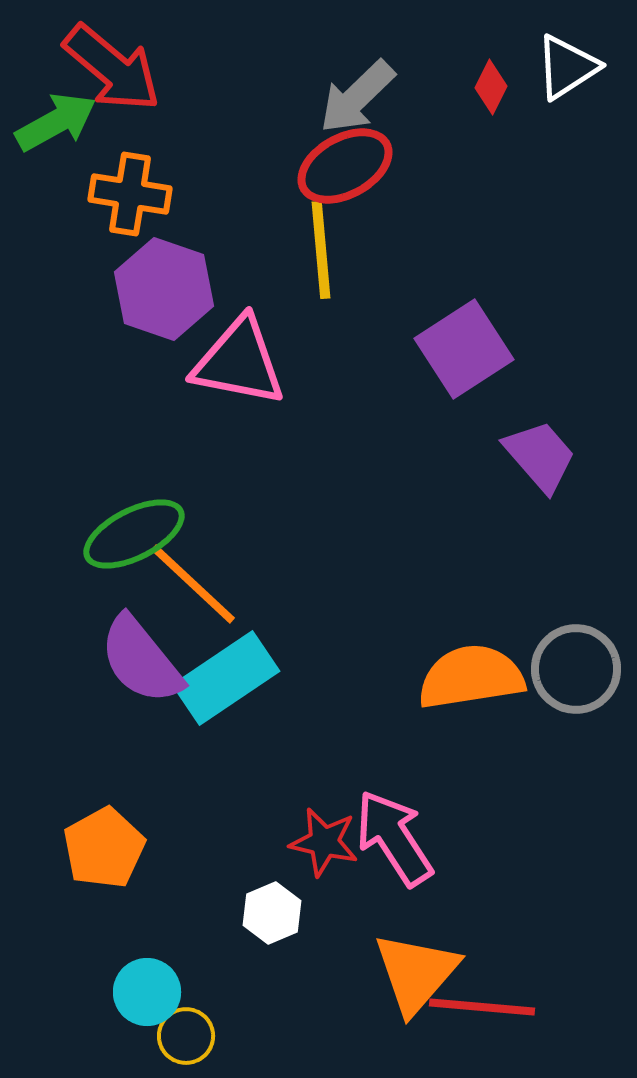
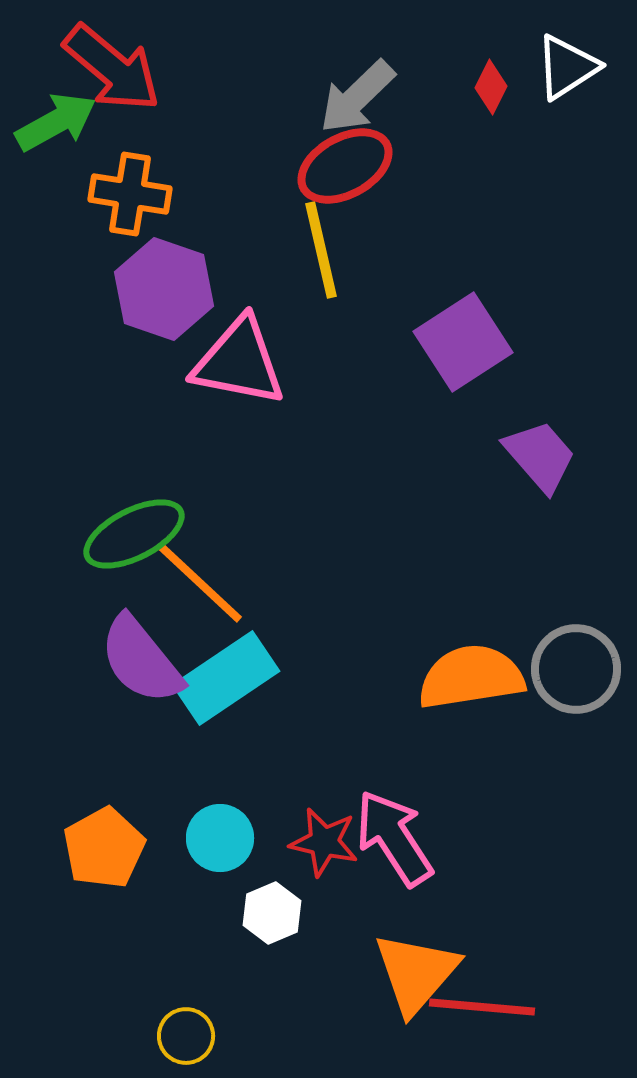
yellow line: rotated 8 degrees counterclockwise
purple square: moved 1 px left, 7 px up
orange line: moved 7 px right, 1 px up
cyan circle: moved 73 px right, 154 px up
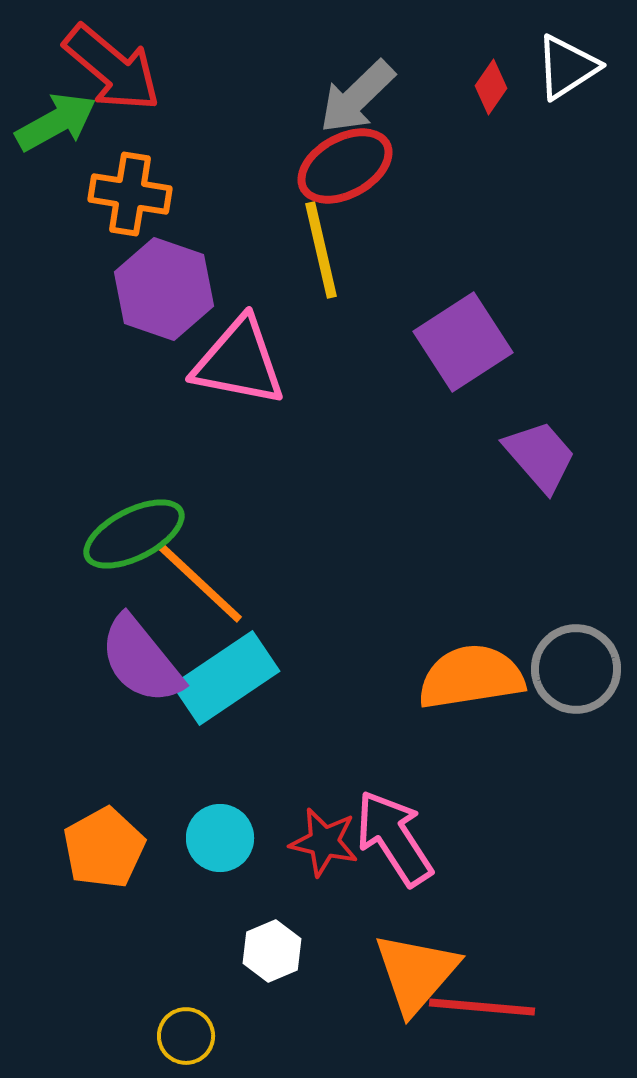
red diamond: rotated 8 degrees clockwise
white hexagon: moved 38 px down
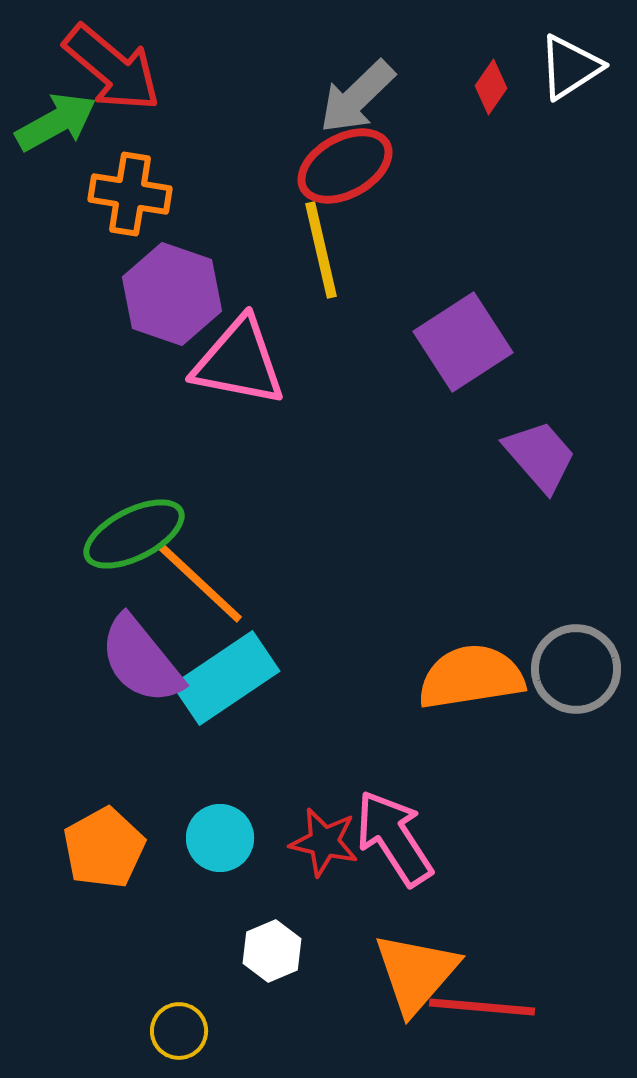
white triangle: moved 3 px right
purple hexagon: moved 8 px right, 5 px down
yellow circle: moved 7 px left, 5 px up
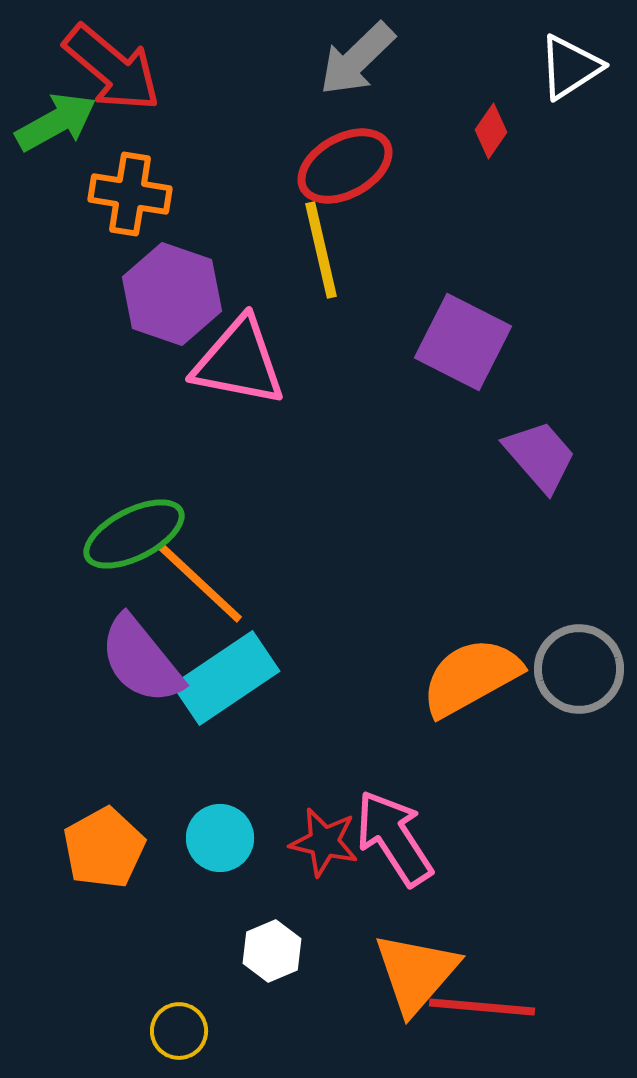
red diamond: moved 44 px down
gray arrow: moved 38 px up
purple square: rotated 30 degrees counterclockwise
gray circle: moved 3 px right
orange semicircle: rotated 20 degrees counterclockwise
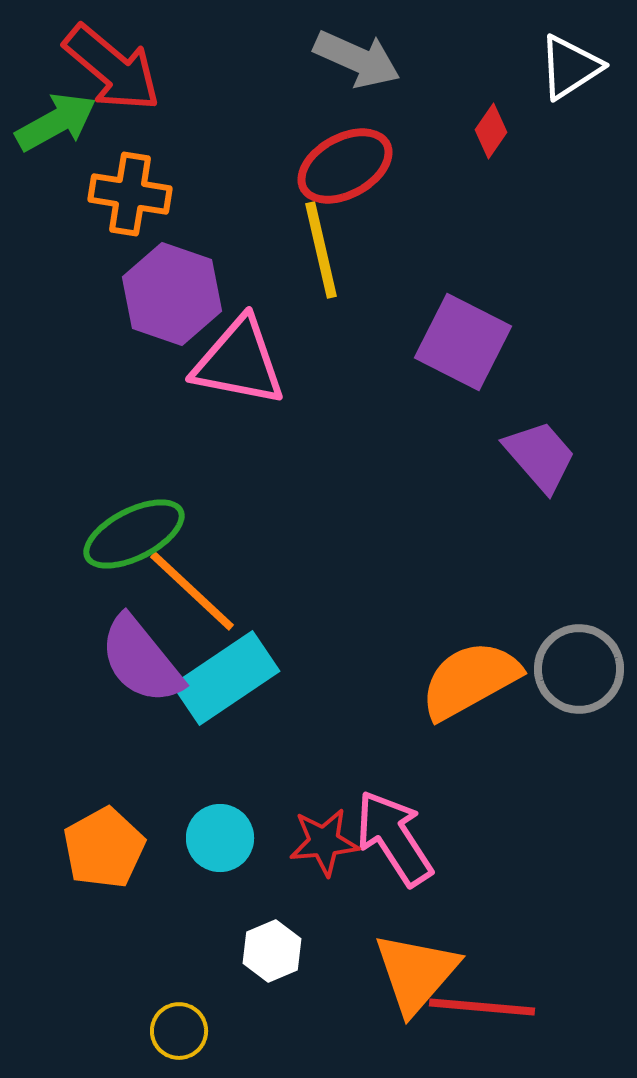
gray arrow: rotated 112 degrees counterclockwise
orange line: moved 8 px left, 8 px down
orange semicircle: moved 1 px left, 3 px down
red star: rotated 18 degrees counterclockwise
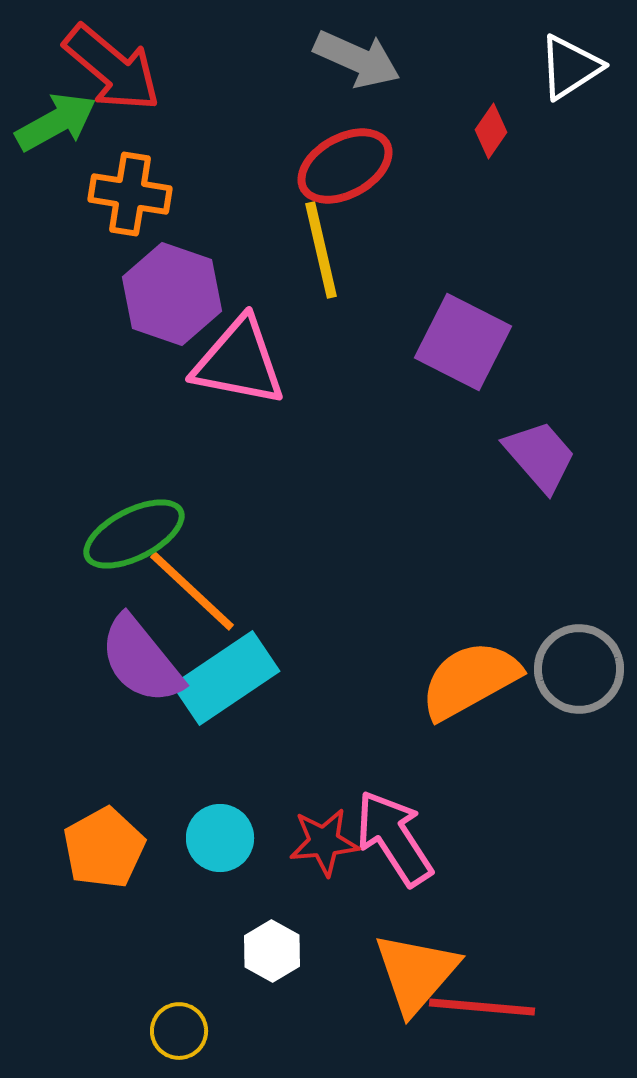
white hexagon: rotated 8 degrees counterclockwise
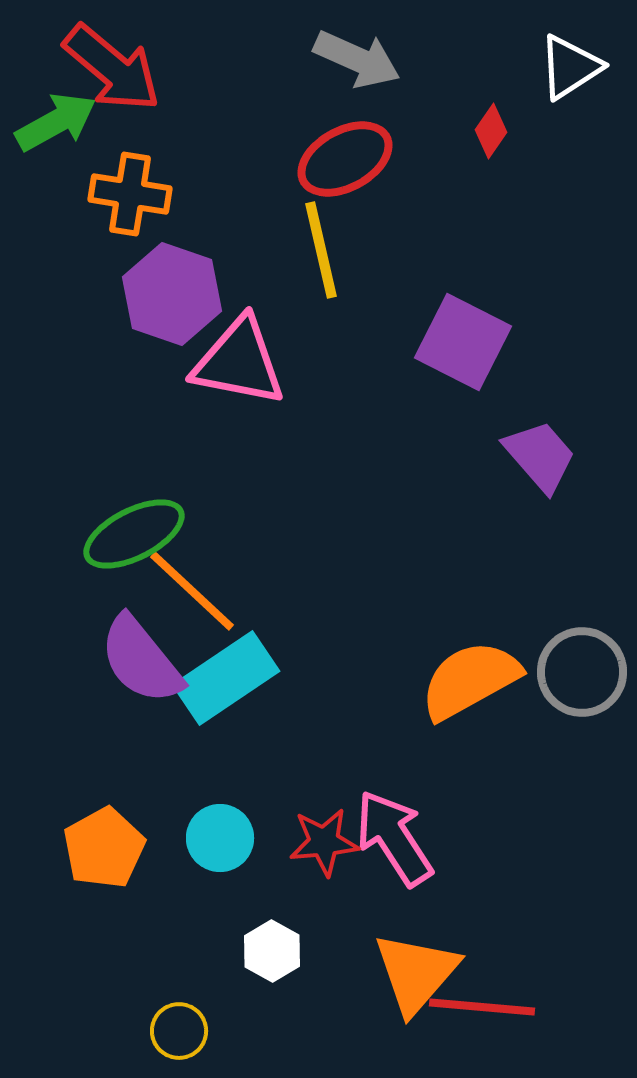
red ellipse: moved 7 px up
gray circle: moved 3 px right, 3 px down
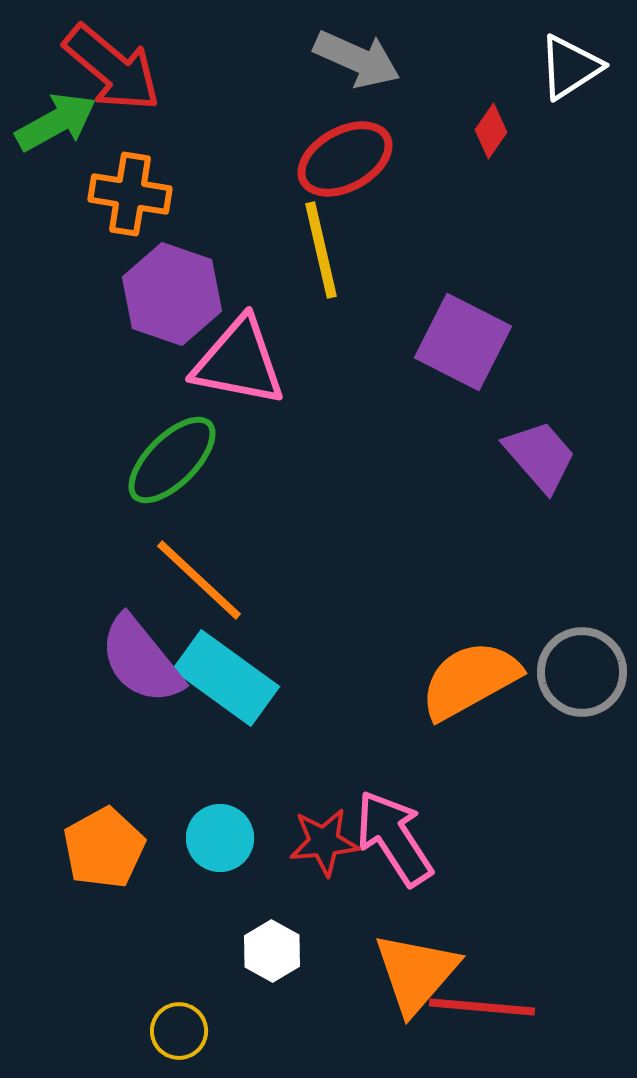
green ellipse: moved 38 px right, 74 px up; rotated 18 degrees counterclockwise
orange line: moved 7 px right, 11 px up
cyan rectangle: rotated 70 degrees clockwise
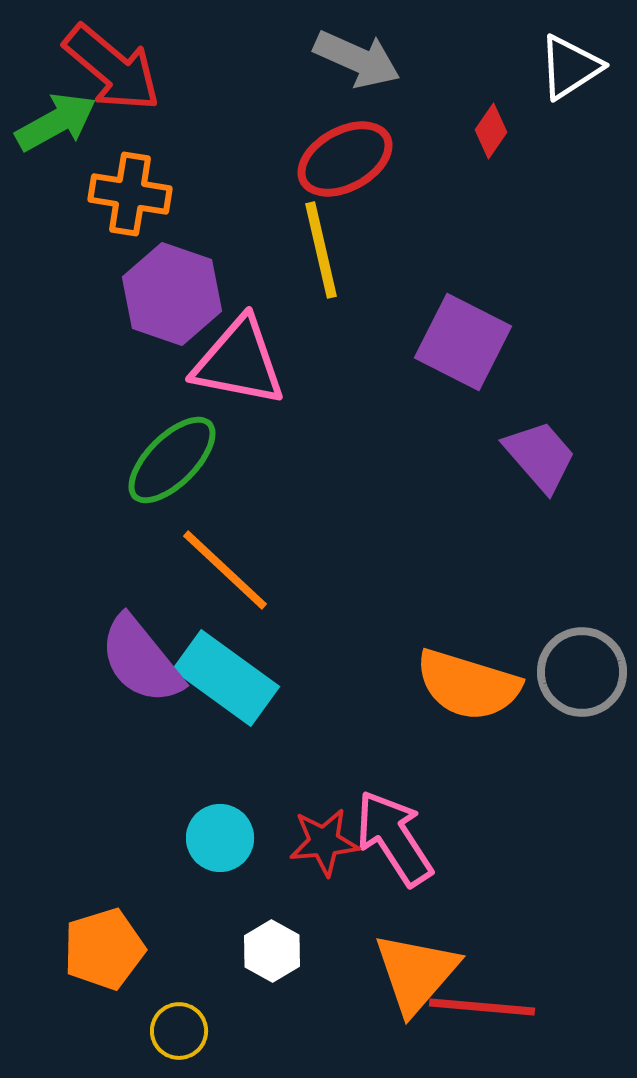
orange line: moved 26 px right, 10 px up
orange semicircle: moved 2 px left, 5 px down; rotated 134 degrees counterclockwise
orange pentagon: moved 101 px down; rotated 12 degrees clockwise
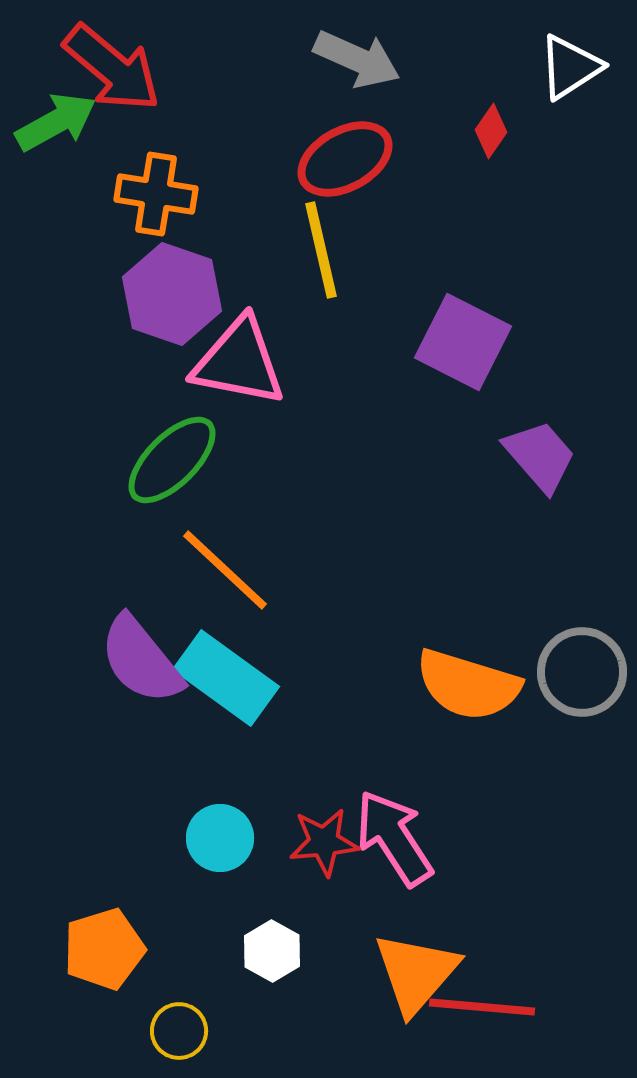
orange cross: moved 26 px right
